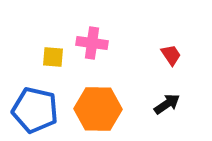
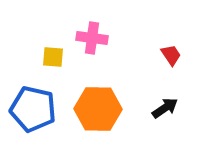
pink cross: moved 5 px up
black arrow: moved 2 px left, 4 px down
blue pentagon: moved 2 px left, 1 px up
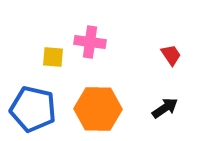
pink cross: moved 2 px left, 4 px down
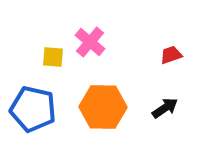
pink cross: rotated 32 degrees clockwise
red trapezoid: rotated 75 degrees counterclockwise
orange hexagon: moved 5 px right, 2 px up
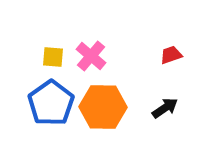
pink cross: moved 1 px right, 14 px down
blue pentagon: moved 18 px right, 6 px up; rotated 24 degrees clockwise
